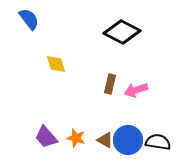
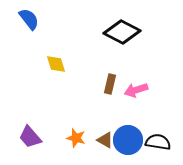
purple trapezoid: moved 16 px left
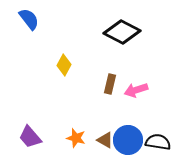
yellow diamond: moved 8 px right, 1 px down; rotated 45 degrees clockwise
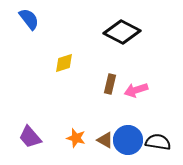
yellow diamond: moved 2 px up; rotated 45 degrees clockwise
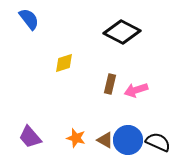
black semicircle: rotated 15 degrees clockwise
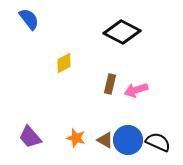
yellow diamond: rotated 10 degrees counterclockwise
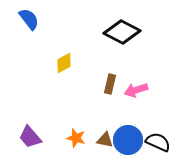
brown triangle: rotated 18 degrees counterclockwise
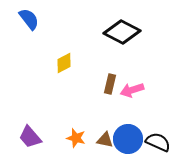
pink arrow: moved 4 px left
blue circle: moved 1 px up
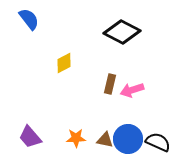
orange star: rotated 18 degrees counterclockwise
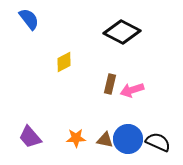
yellow diamond: moved 1 px up
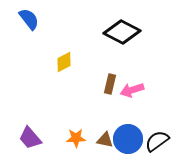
purple trapezoid: moved 1 px down
black semicircle: moved 1 px left, 1 px up; rotated 60 degrees counterclockwise
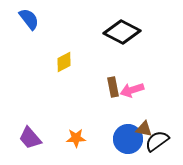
brown rectangle: moved 3 px right, 3 px down; rotated 24 degrees counterclockwise
brown triangle: moved 39 px right, 11 px up
